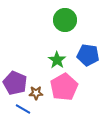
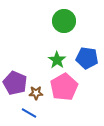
green circle: moved 1 px left, 1 px down
blue pentagon: moved 1 px left, 3 px down
blue line: moved 6 px right, 4 px down
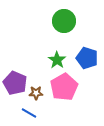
blue pentagon: rotated 10 degrees clockwise
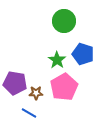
blue pentagon: moved 4 px left, 4 px up
purple pentagon: rotated 15 degrees counterclockwise
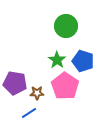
green circle: moved 2 px right, 5 px down
blue pentagon: moved 7 px down
pink pentagon: moved 1 px right, 1 px up; rotated 8 degrees counterclockwise
brown star: moved 1 px right
blue line: rotated 63 degrees counterclockwise
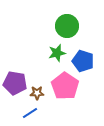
green circle: moved 1 px right
green star: moved 7 px up; rotated 24 degrees clockwise
blue line: moved 1 px right
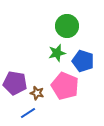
pink pentagon: rotated 12 degrees counterclockwise
brown star: rotated 16 degrees clockwise
blue line: moved 2 px left
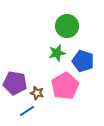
pink pentagon: rotated 20 degrees clockwise
blue line: moved 1 px left, 2 px up
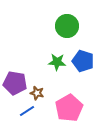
green star: moved 9 px down; rotated 18 degrees clockwise
pink pentagon: moved 4 px right, 22 px down
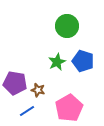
green star: rotated 30 degrees counterclockwise
brown star: moved 1 px right, 3 px up
